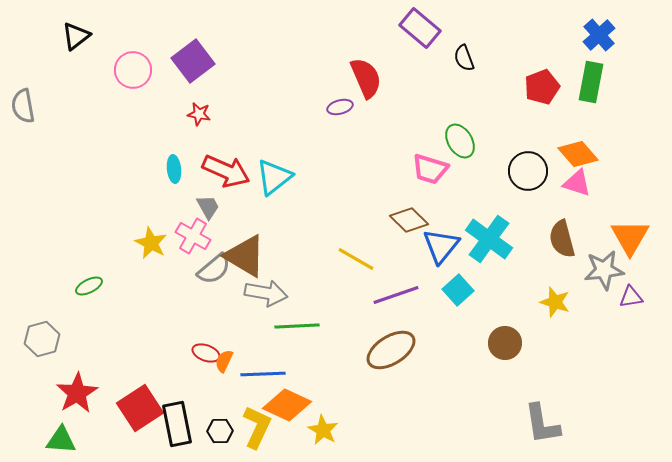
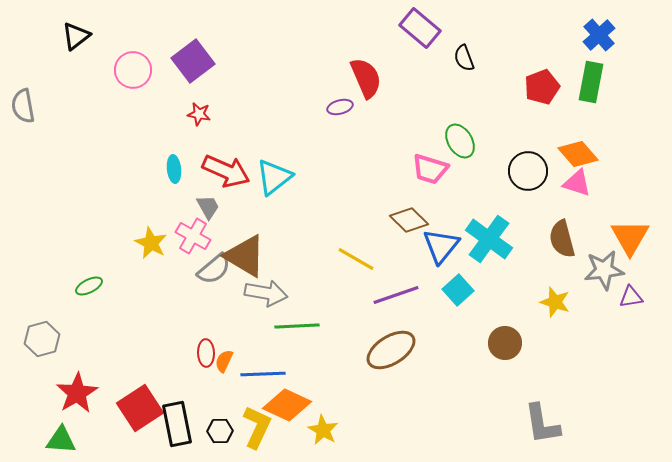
red ellipse at (206, 353): rotated 68 degrees clockwise
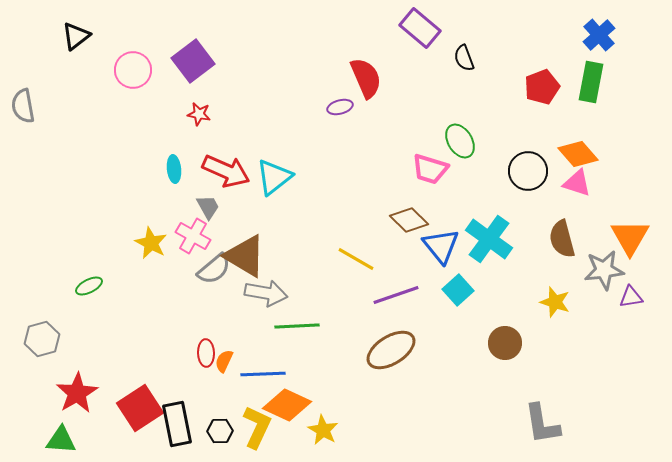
blue triangle at (441, 246): rotated 18 degrees counterclockwise
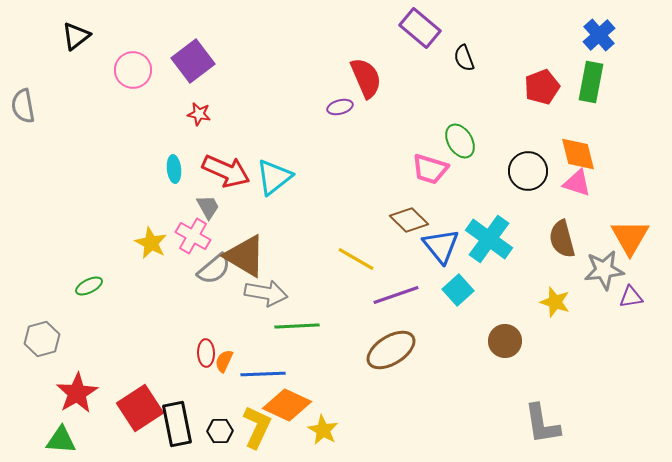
orange diamond at (578, 154): rotated 27 degrees clockwise
brown circle at (505, 343): moved 2 px up
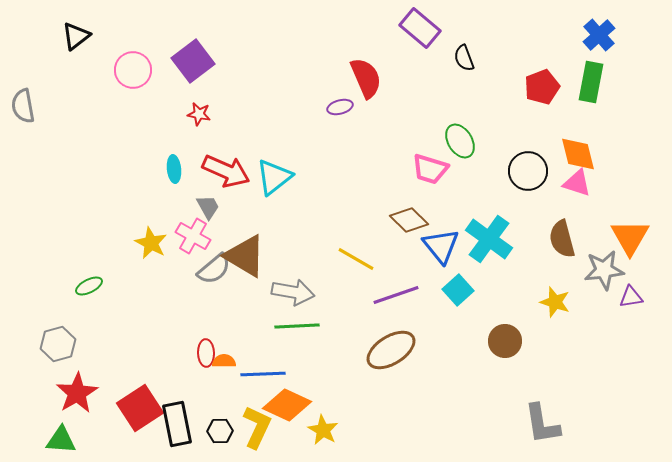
gray arrow at (266, 293): moved 27 px right, 1 px up
gray hexagon at (42, 339): moved 16 px right, 5 px down
orange semicircle at (224, 361): rotated 65 degrees clockwise
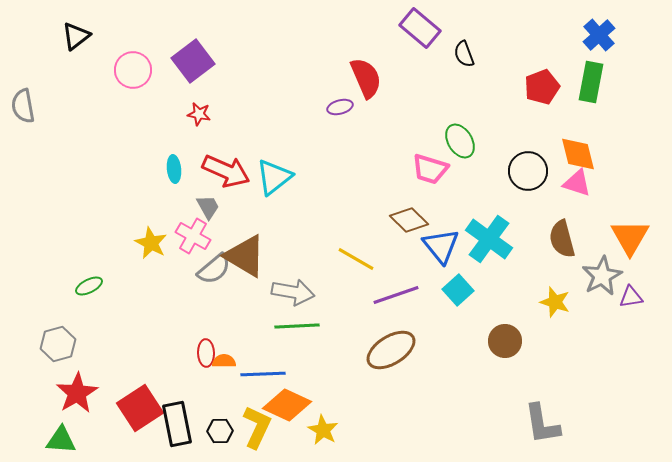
black semicircle at (464, 58): moved 4 px up
gray star at (604, 270): moved 2 px left, 6 px down; rotated 21 degrees counterclockwise
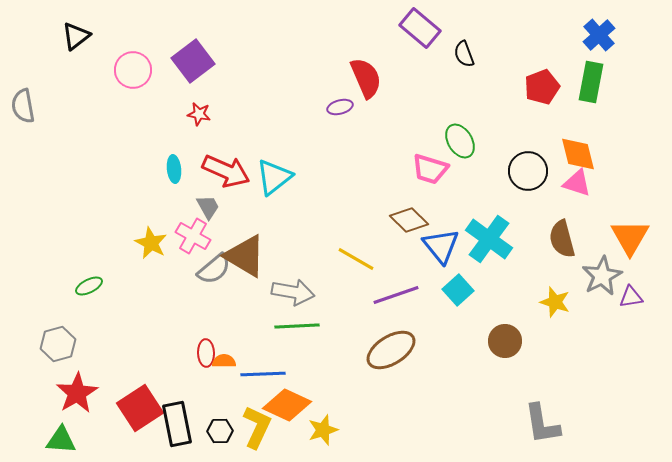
yellow star at (323, 430): rotated 24 degrees clockwise
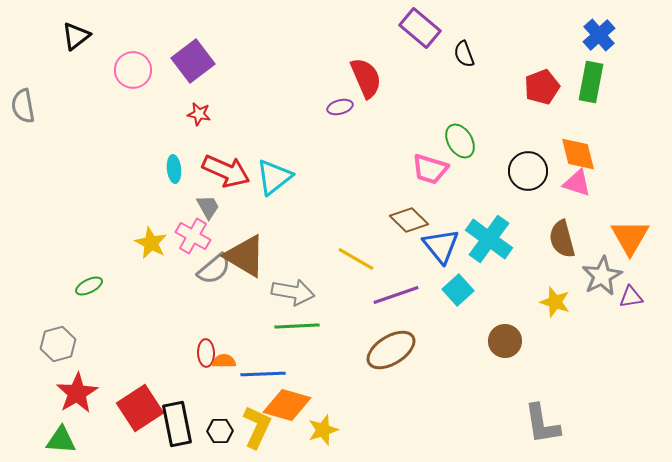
orange diamond at (287, 405): rotated 9 degrees counterclockwise
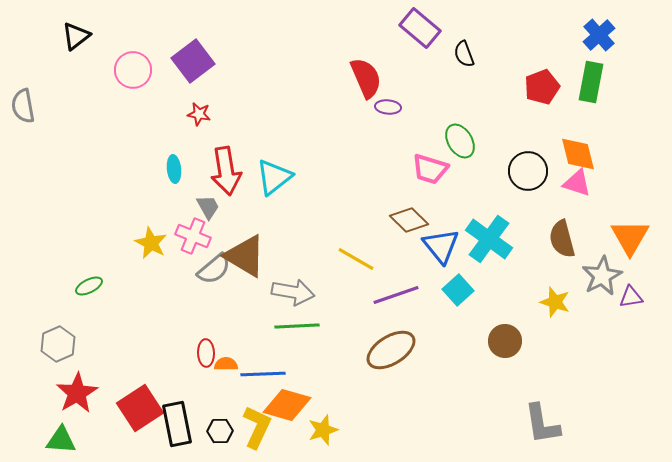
purple ellipse at (340, 107): moved 48 px right; rotated 20 degrees clockwise
red arrow at (226, 171): rotated 57 degrees clockwise
pink cross at (193, 236): rotated 8 degrees counterclockwise
gray hexagon at (58, 344): rotated 8 degrees counterclockwise
orange semicircle at (224, 361): moved 2 px right, 3 px down
